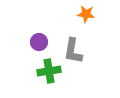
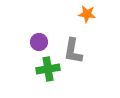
orange star: moved 1 px right
green cross: moved 1 px left, 2 px up
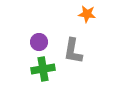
green cross: moved 5 px left
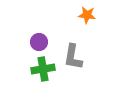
orange star: moved 1 px down
gray L-shape: moved 6 px down
